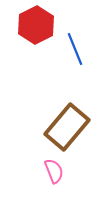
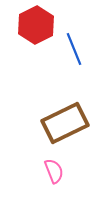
blue line: moved 1 px left
brown rectangle: moved 2 px left, 4 px up; rotated 24 degrees clockwise
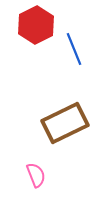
pink semicircle: moved 18 px left, 4 px down
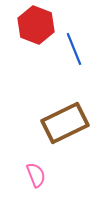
red hexagon: rotated 12 degrees counterclockwise
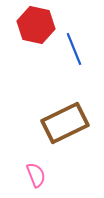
red hexagon: rotated 9 degrees counterclockwise
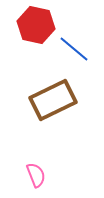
blue line: rotated 28 degrees counterclockwise
brown rectangle: moved 12 px left, 23 px up
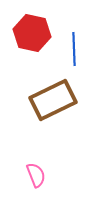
red hexagon: moved 4 px left, 8 px down
blue line: rotated 48 degrees clockwise
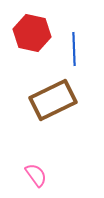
pink semicircle: rotated 15 degrees counterclockwise
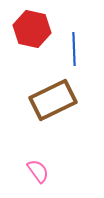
red hexagon: moved 4 px up
pink semicircle: moved 2 px right, 4 px up
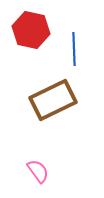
red hexagon: moved 1 px left, 1 px down
